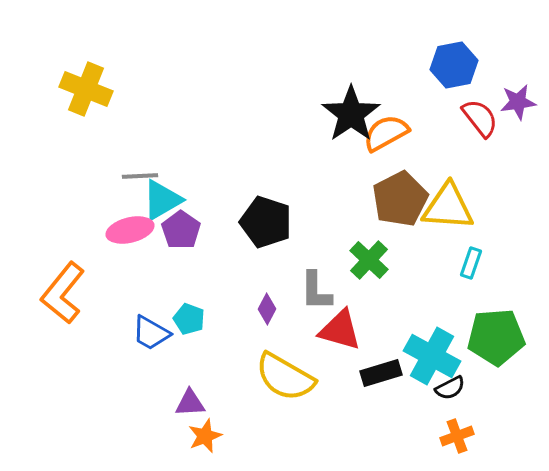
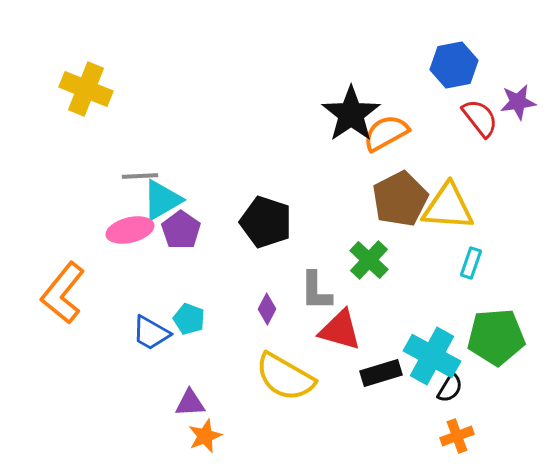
black semicircle: rotated 32 degrees counterclockwise
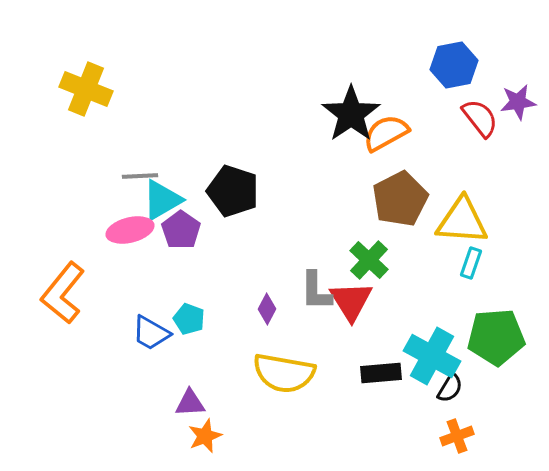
yellow triangle: moved 14 px right, 14 px down
black pentagon: moved 33 px left, 31 px up
red triangle: moved 11 px right, 29 px up; rotated 42 degrees clockwise
black rectangle: rotated 12 degrees clockwise
yellow semicircle: moved 1 px left, 4 px up; rotated 20 degrees counterclockwise
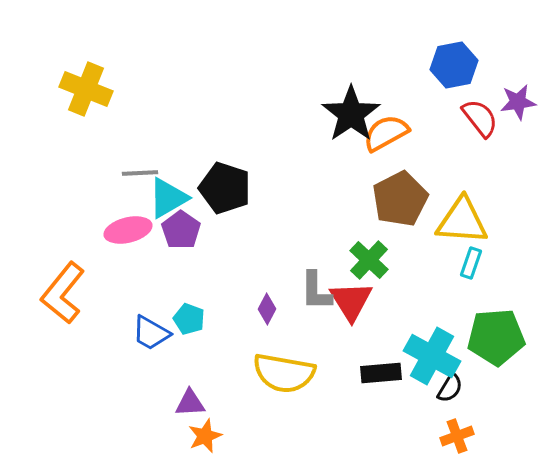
gray line: moved 3 px up
black pentagon: moved 8 px left, 3 px up
cyan triangle: moved 6 px right, 2 px up
pink ellipse: moved 2 px left
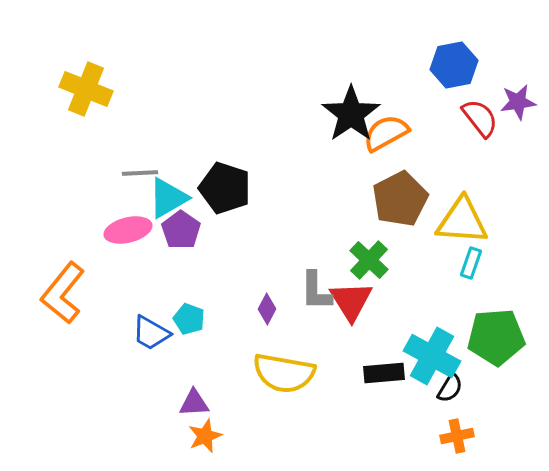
black rectangle: moved 3 px right
purple triangle: moved 4 px right
orange cross: rotated 8 degrees clockwise
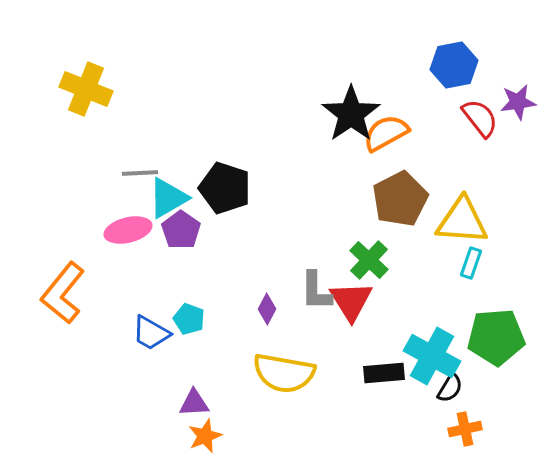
orange cross: moved 8 px right, 7 px up
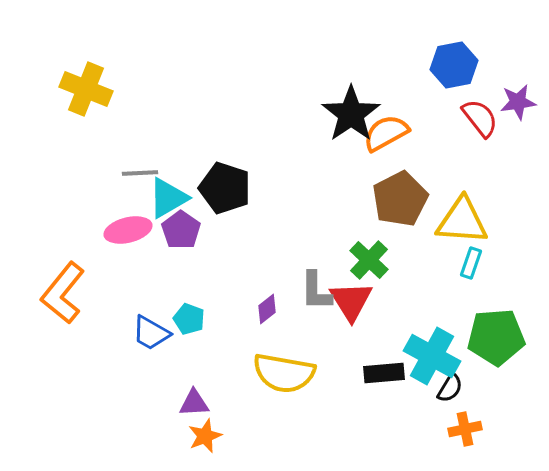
purple diamond: rotated 24 degrees clockwise
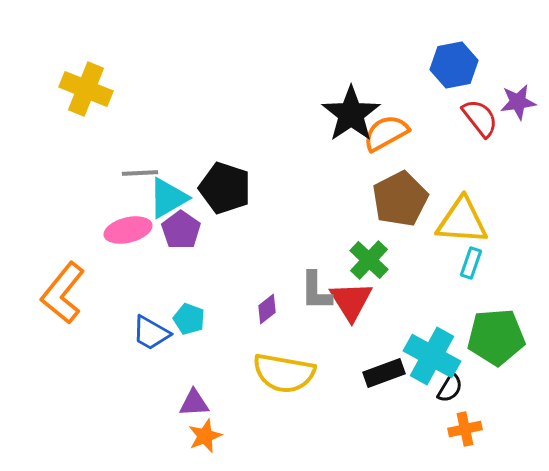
black rectangle: rotated 15 degrees counterclockwise
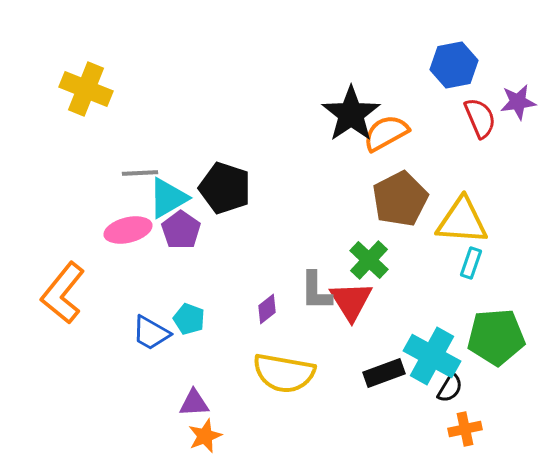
red semicircle: rotated 15 degrees clockwise
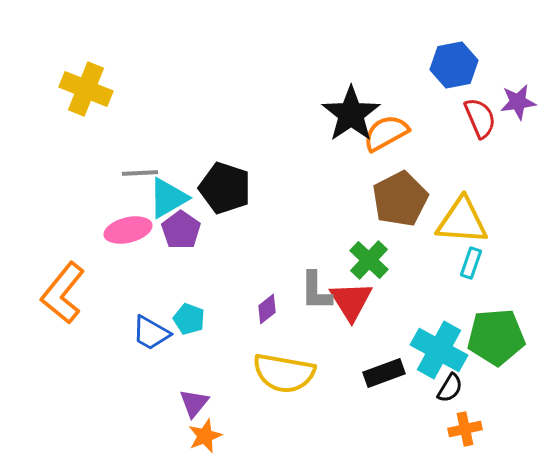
cyan cross: moved 7 px right, 6 px up
purple triangle: rotated 48 degrees counterclockwise
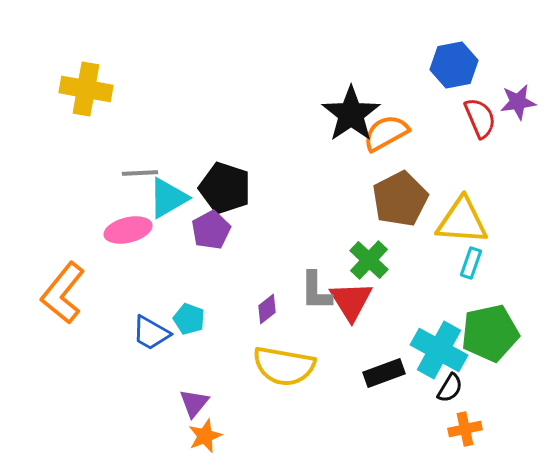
yellow cross: rotated 12 degrees counterclockwise
purple pentagon: moved 30 px right; rotated 9 degrees clockwise
green pentagon: moved 6 px left, 4 px up; rotated 8 degrees counterclockwise
yellow semicircle: moved 7 px up
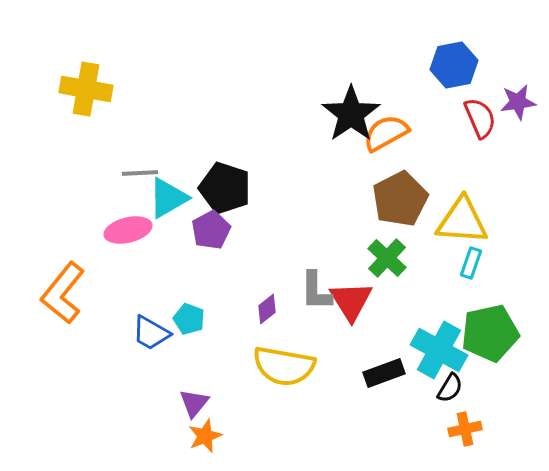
green cross: moved 18 px right, 2 px up
